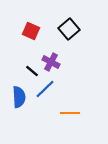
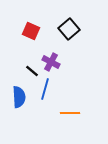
blue line: rotated 30 degrees counterclockwise
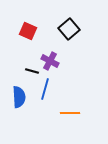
red square: moved 3 px left
purple cross: moved 1 px left, 1 px up
black line: rotated 24 degrees counterclockwise
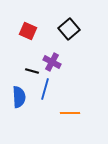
purple cross: moved 2 px right, 1 px down
